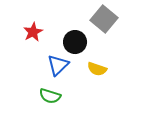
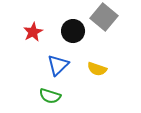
gray square: moved 2 px up
black circle: moved 2 px left, 11 px up
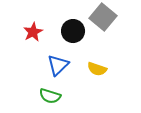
gray square: moved 1 px left
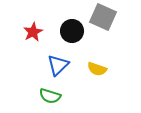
gray square: rotated 16 degrees counterclockwise
black circle: moved 1 px left
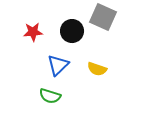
red star: rotated 24 degrees clockwise
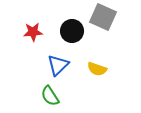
green semicircle: rotated 40 degrees clockwise
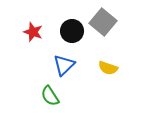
gray square: moved 5 px down; rotated 16 degrees clockwise
red star: rotated 24 degrees clockwise
blue triangle: moved 6 px right
yellow semicircle: moved 11 px right, 1 px up
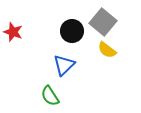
red star: moved 20 px left
yellow semicircle: moved 1 px left, 18 px up; rotated 18 degrees clockwise
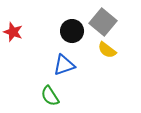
blue triangle: rotated 25 degrees clockwise
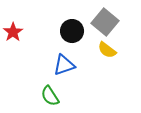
gray square: moved 2 px right
red star: rotated 18 degrees clockwise
